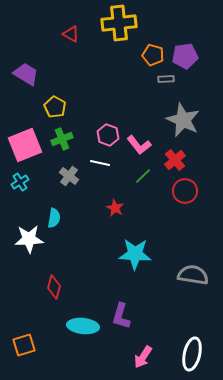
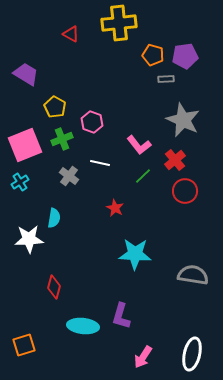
pink hexagon: moved 16 px left, 13 px up
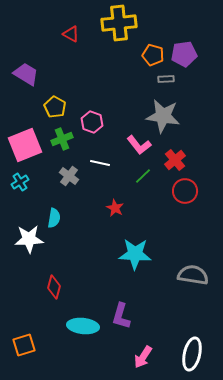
purple pentagon: moved 1 px left, 2 px up
gray star: moved 20 px left, 4 px up; rotated 16 degrees counterclockwise
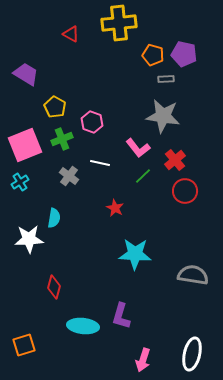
purple pentagon: rotated 20 degrees clockwise
pink L-shape: moved 1 px left, 3 px down
pink arrow: moved 3 px down; rotated 15 degrees counterclockwise
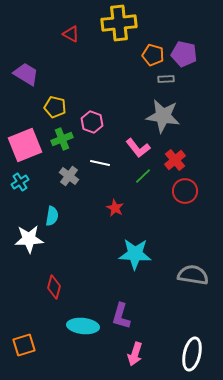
yellow pentagon: rotated 15 degrees counterclockwise
cyan semicircle: moved 2 px left, 2 px up
pink arrow: moved 8 px left, 6 px up
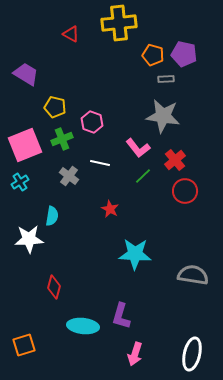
red star: moved 5 px left, 1 px down
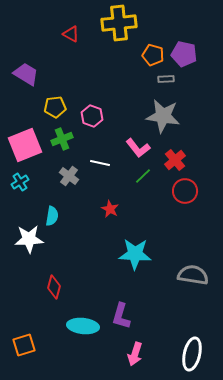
yellow pentagon: rotated 20 degrees counterclockwise
pink hexagon: moved 6 px up
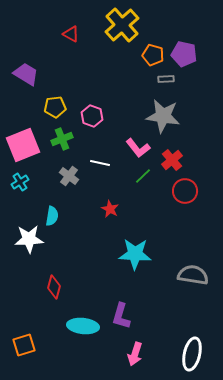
yellow cross: moved 3 px right, 2 px down; rotated 36 degrees counterclockwise
pink square: moved 2 px left
red cross: moved 3 px left
